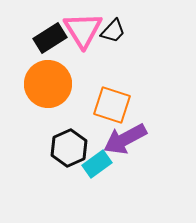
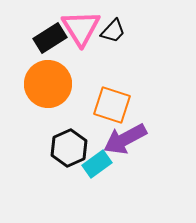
pink triangle: moved 2 px left, 2 px up
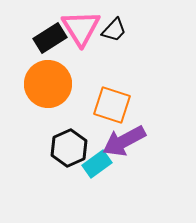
black trapezoid: moved 1 px right, 1 px up
purple arrow: moved 1 px left, 2 px down
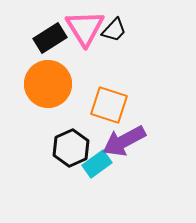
pink triangle: moved 4 px right
orange square: moved 3 px left
black hexagon: moved 2 px right
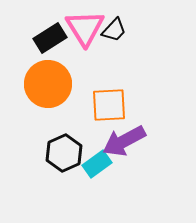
orange square: rotated 21 degrees counterclockwise
black hexagon: moved 7 px left, 5 px down
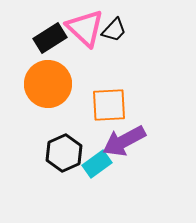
pink triangle: rotated 15 degrees counterclockwise
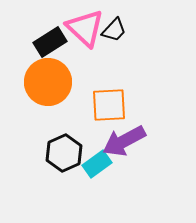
black rectangle: moved 4 px down
orange circle: moved 2 px up
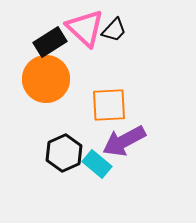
orange circle: moved 2 px left, 3 px up
cyan rectangle: rotated 76 degrees clockwise
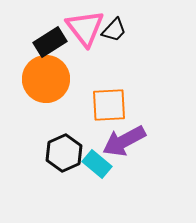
pink triangle: rotated 9 degrees clockwise
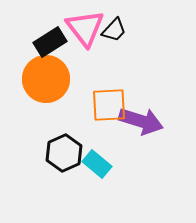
purple arrow: moved 17 px right, 20 px up; rotated 135 degrees counterclockwise
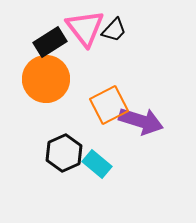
orange square: rotated 24 degrees counterclockwise
